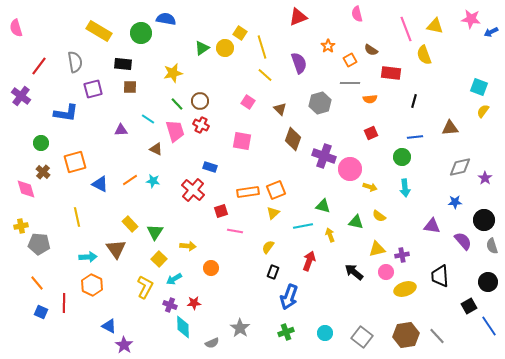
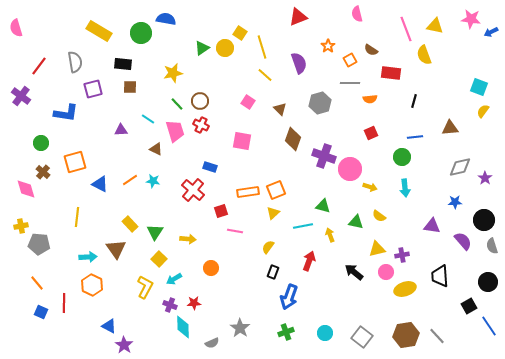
yellow line at (77, 217): rotated 18 degrees clockwise
yellow arrow at (188, 246): moved 7 px up
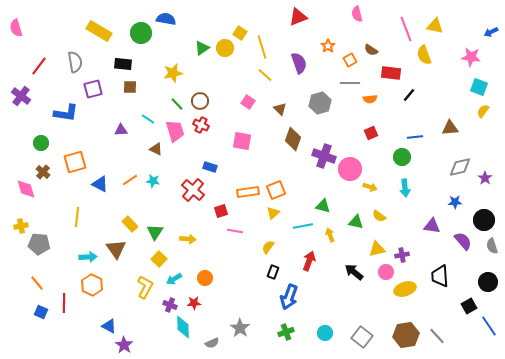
pink star at (471, 19): moved 38 px down
black line at (414, 101): moved 5 px left, 6 px up; rotated 24 degrees clockwise
orange circle at (211, 268): moved 6 px left, 10 px down
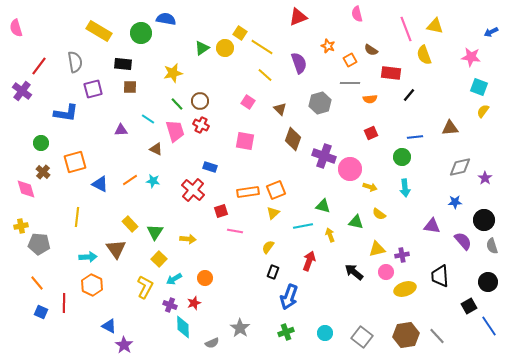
orange star at (328, 46): rotated 16 degrees counterclockwise
yellow line at (262, 47): rotated 40 degrees counterclockwise
purple cross at (21, 96): moved 1 px right, 5 px up
pink square at (242, 141): moved 3 px right
yellow semicircle at (379, 216): moved 2 px up
red star at (194, 303): rotated 16 degrees counterclockwise
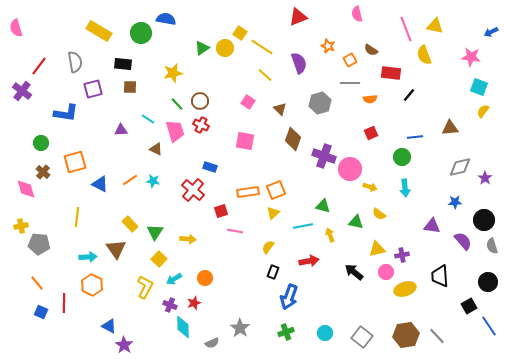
red arrow at (309, 261): rotated 60 degrees clockwise
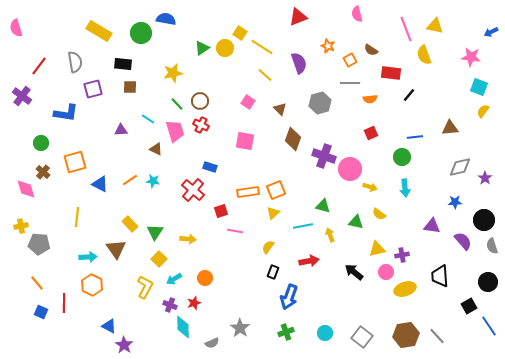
purple cross at (22, 91): moved 5 px down
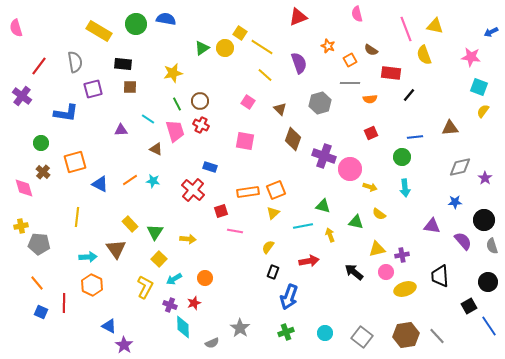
green circle at (141, 33): moved 5 px left, 9 px up
green line at (177, 104): rotated 16 degrees clockwise
pink diamond at (26, 189): moved 2 px left, 1 px up
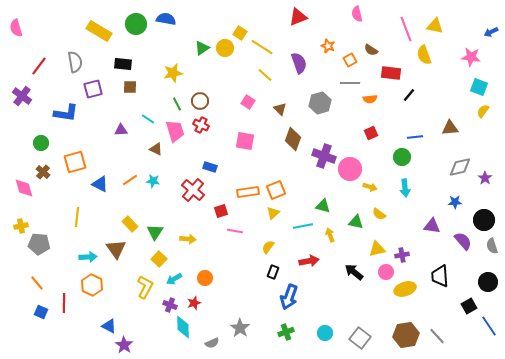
gray square at (362, 337): moved 2 px left, 1 px down
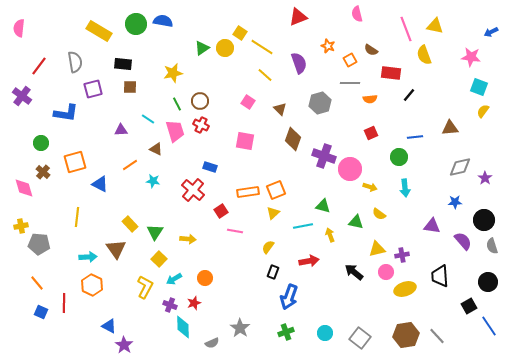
blue semicircle at (166, 19): moved 3 px left, 2 px down
pink semicircle at (16, 28): moved 3 px right; rotated 24 degrees clockwise
green circle at (402, 157): moved 3 px left
orange line at (130, 180): moved 15 px up
red square at (221, 211): rotated 16 degrees counterclockwise
